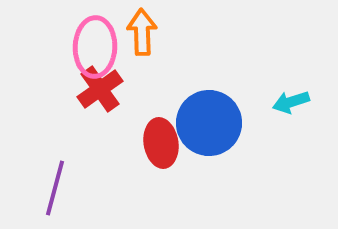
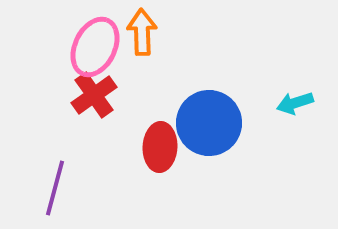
pink ellipse: rotated 24 degrees clockwise
red cross: moved 6 px left, 6 px down
cyan arrow: moved 4 px right, 1 px down
red ellipse: moved 1 px left, 4 px down; rotated 12 degrees clockwise
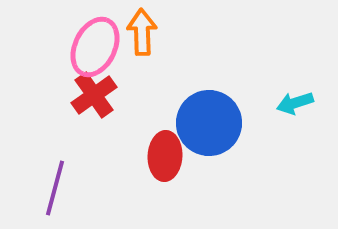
red ellipse: moved 5 px right, 9 px down
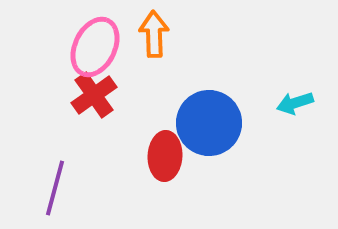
orange arrow: moved 12 px right, 2 px down
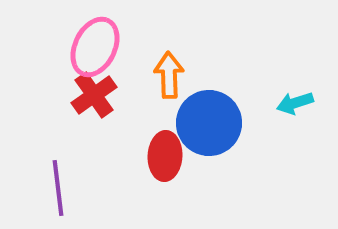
orange arrow: moved 15 px right, 41 px down
purple line: moved 3 px right; rotated 22 degrees counterclockwise
